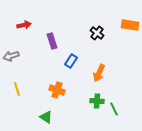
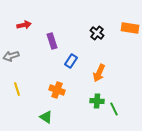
orange rectangle: moved 3 px down
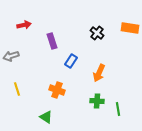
green line: moved 4 px right; rotated 16 degrees clockwise
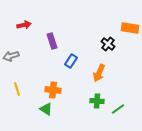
black cross: moved 11 px right, 11 px down
orange cross: moved 4 px left; rotated 14 degrees counterclockwise
green line: rotated 64 degrees clockwise
green triangle: moved 8 px up
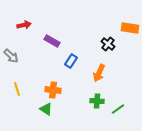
purple rectangle: rotated 42 degrees counterclockwise
gray arrow: rotated 119 degrees counterclockwise
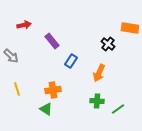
purple rectangle: rotated 21 degrees clockwise
orange cross: rotated 14 degrees counterclockwise
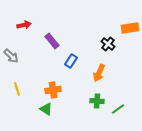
orange rectangle: rotated 18 degrees counterclockwise
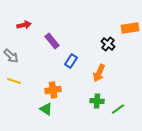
yellow line: moved 3 px left, 8 px up; rotated 56 degrees counterclockwise
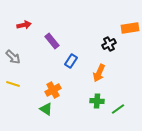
black cross: moved 1 px right; rotated 24 degrees clockwise
gray arrow: moved 2 px right, 1 px down
yellow line: moved 1 px left, 3 px down
orange cross: rotated 21 degrees counterclockwise
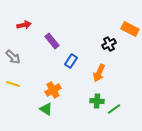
orange rectangle: moved 1 px down; rotated 36 degrees clockwise
green line: moved 4 px left
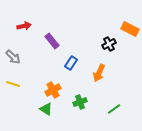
red arrow: moved 1 px down
blue rectangle: moved 2 px down
green cross: moved 17 px left, 1 px down; rotated 24 degrees counterclockwise
